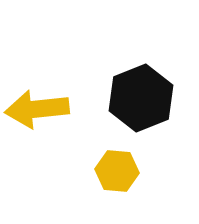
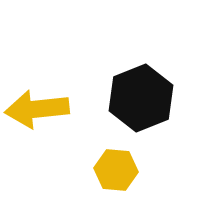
yellow hexagon: moved 1 px left, 1 px up
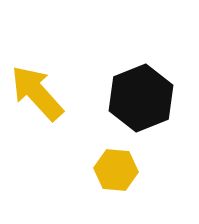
yellow arrow: moved 16 px up; rotated 54 degrees clockwise
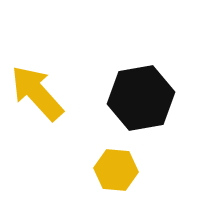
black hexagon: rotated 12 degrees clockwise
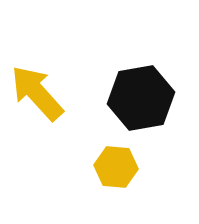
yellow hexagon: moved 3 px up
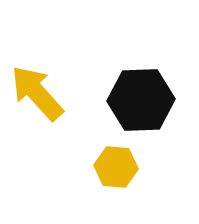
black hexagon: moved 2 px down; rotated 8 degrees clockwise
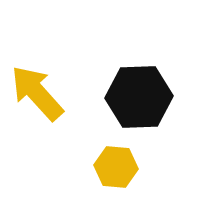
black hexagon: moved 2 px left, 3 px up
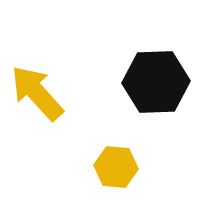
black hexagon: moved 17 px right, 15 px up
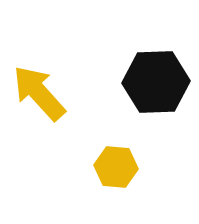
yellow arrow: moved 2 px right
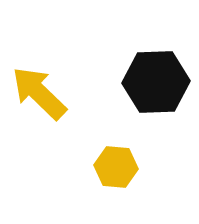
yellow arrow: rotated 4 degrees counterclockwise
